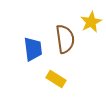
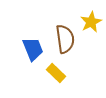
blue trapezoid: rotated 15 degrees counterclockwise
yellow rectangle: moved 6 px up; rotated 12 degrees clockwise
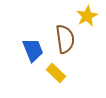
yellow star: moved 4 px left, 6 px up
blue trapezoid: moved 1 px down
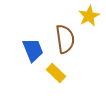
yellow star: moved 2 px right
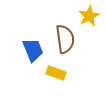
yellow rectangle: rotated 24 degrees counterclockwise
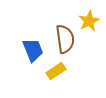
yellow star: moved 5 px down
yellow rectangle: moved 2 px up; rotated 54 degrees counterclockwise
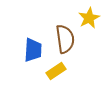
yellow star: moved 3 px up
blue trapezoid: rotated 25 degrees clockwise
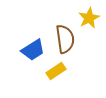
blue trapezoid: rotated 55 degrees clockwise
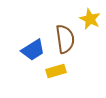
yellow star: moved 1 px right, 1 px down; rotated 20 degrees counterclockwise
yellow rectangle: rotated 18 degrees clockwise
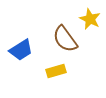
brown semicircle: rotated 152 degrees clockwise
blue trapezoid: moved 12 px left
